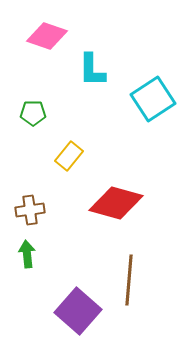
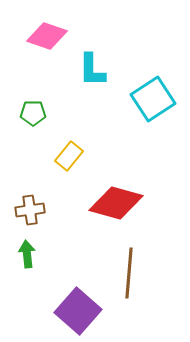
brown line: moved 7 px up
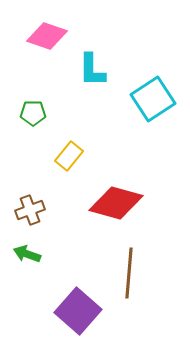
brown cross: rotated 12 degrees counterclockwise
green arrow: rotated 64 degrees counterclockwise
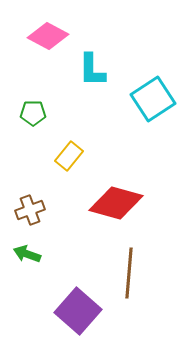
pink diamond: moved 1 px right; rotated 9 degrees clockwise
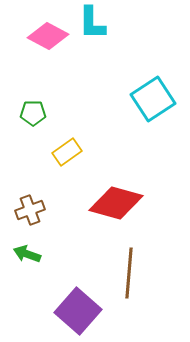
cyan L-shape: moved 47 px up
yellow rectangle: moved 2 px left, 4 px up; rotated 16 degrees clockwise
